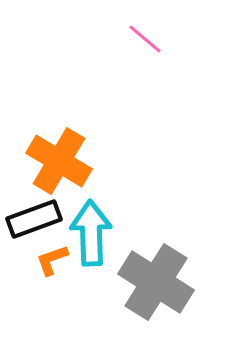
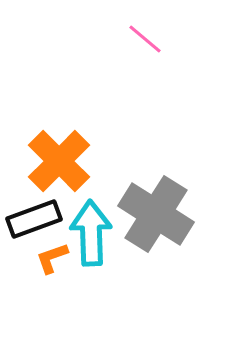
orange cross: rotated 14 degrees clockwise
orange L-shape: moved 2 px up
gray cross: moved 68 px up
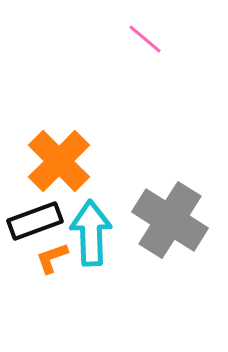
gray cross: moved 14 px right, 6 px down
black rectangle: moved 1 px right, 2 px down
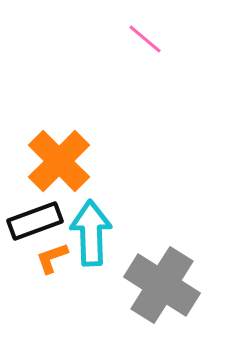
gray cross: moved 8 px left, 65 px down
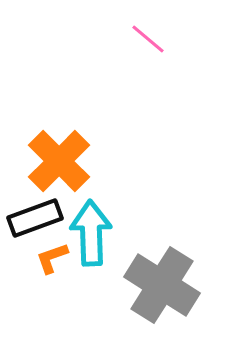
pink line: moved 3 px right
black rectangle: moved 3 px up
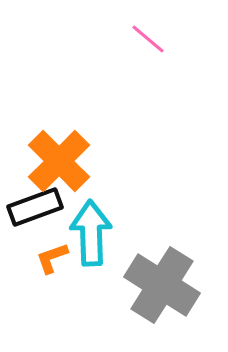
black rectangle: moved 11 px up
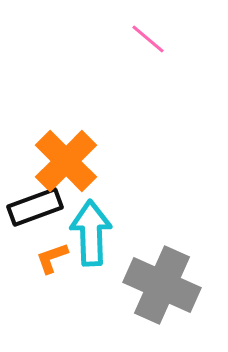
orange cross: moved 7 px right
gray cross: rotated 8 degrees counterclockwise
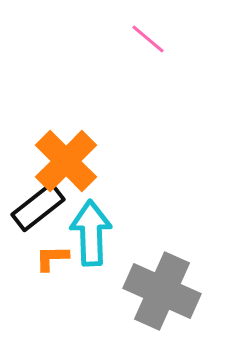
black rectangle: moved 3 px right; rotated 18 degrees counterclockwise
orange L-shape: rotated 18 degrees clockwise
gray cross: moved 6 px down
